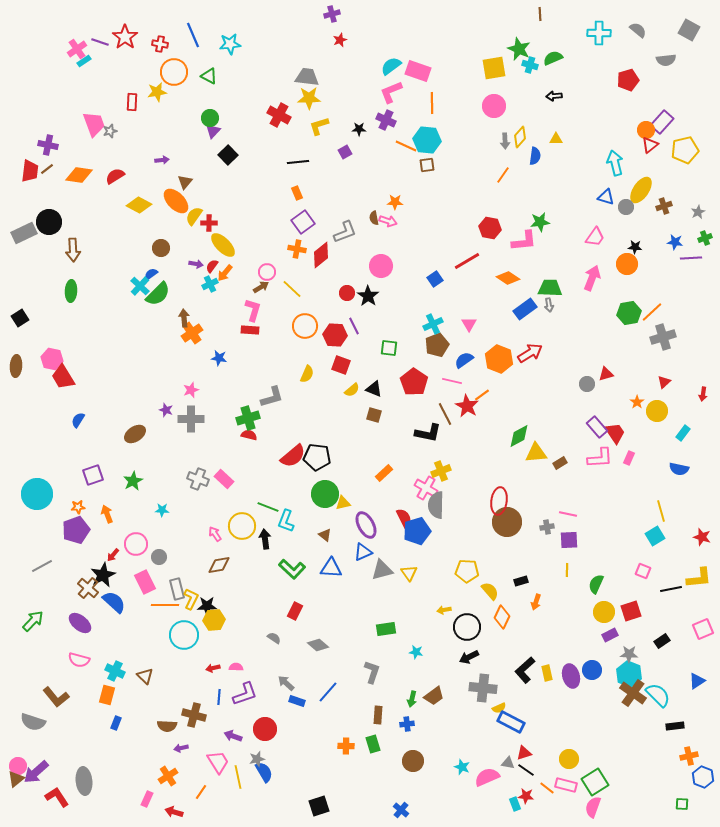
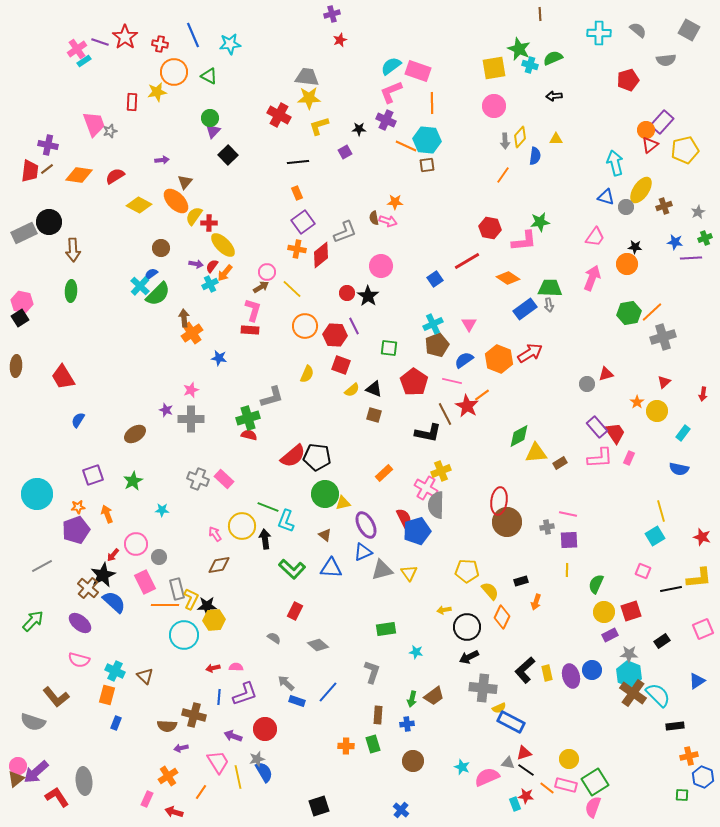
pink hexagon at (52, 359): moved 30 px left, 57 px up
green square at (682, 804): moved 9 px up
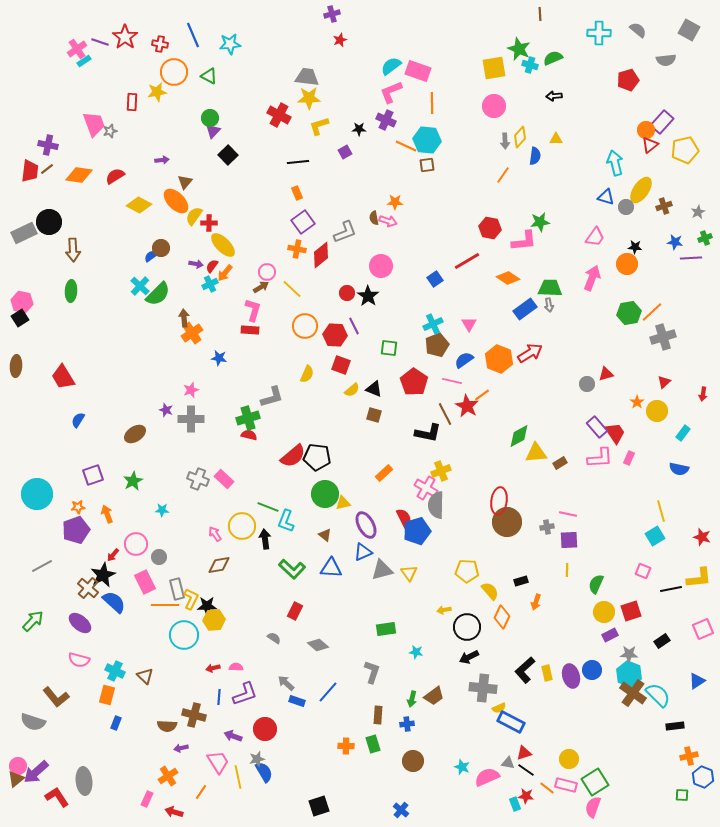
blue semicircle at (151, 274): moved 18 px up
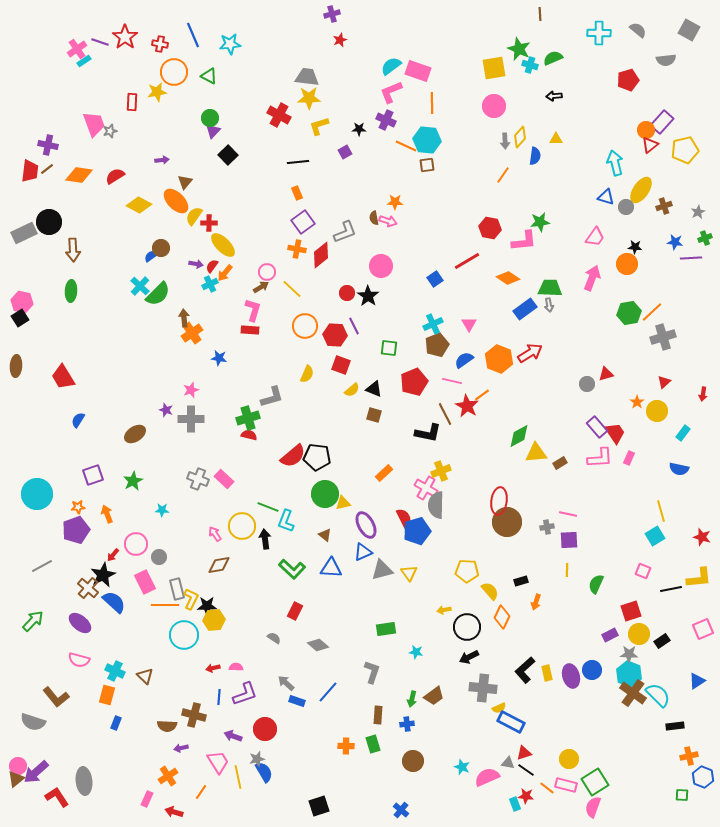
red pentagon at (414, 382): rotated 16 degrees clockwise
yellow circle at (604, 612): moved 35 px right, 22 px down
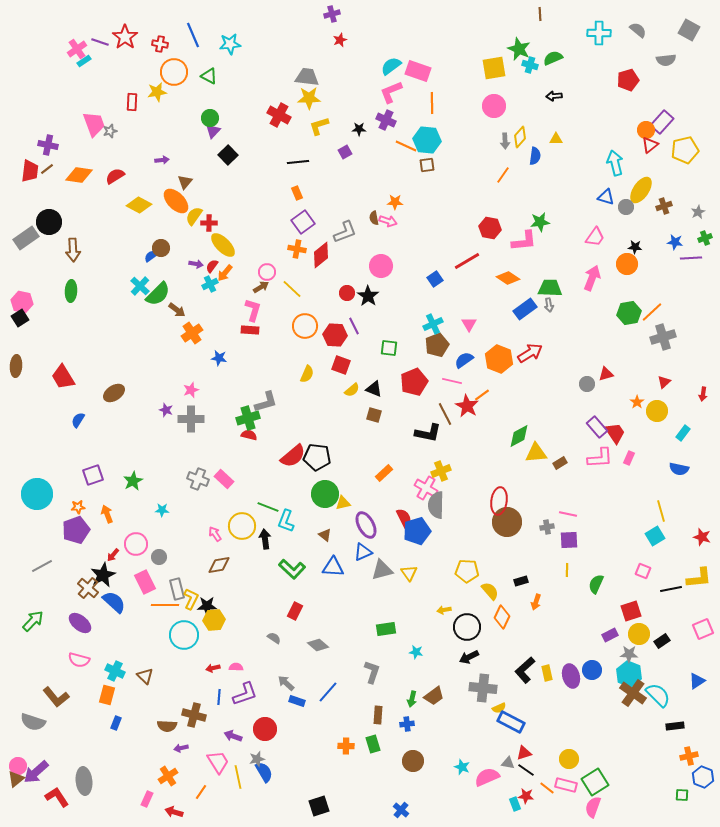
gray rectangle at (24, 233): moved 2 px right, 5 px down; rotated 10 degrees counterclockwise
brown arrow at (184, 318): moved 7 px left, 8 px up; rotated 132 degrees clockwise
gray L-shape at (272, 397): moved 6 px left, 5 px down
brown ellipse at (135, 434): moved 21 px left, 41 px up
blue triangle at (331, 568): moved 2 px right, 1 px up
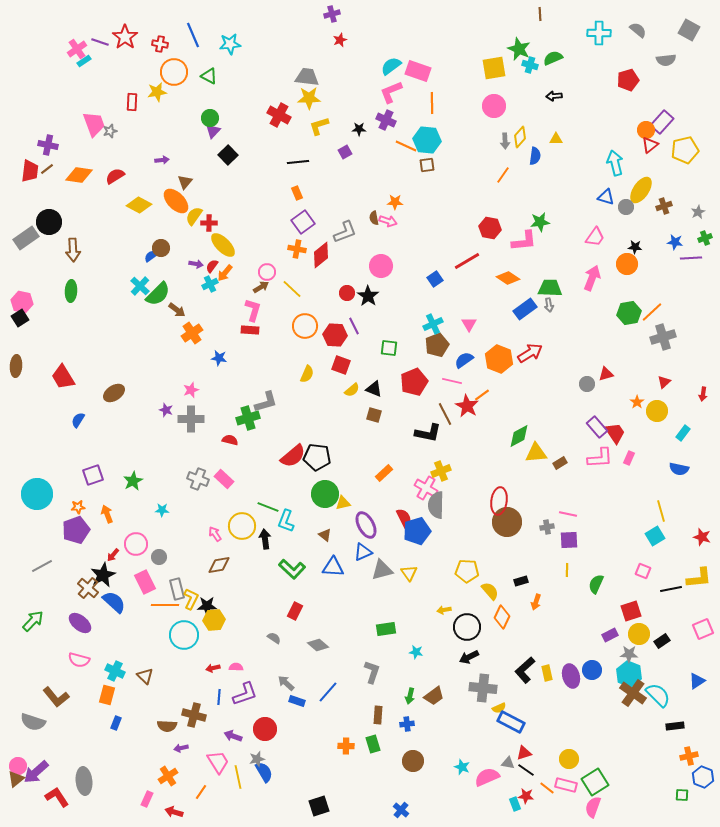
red semicircle at (249, 435): moved 19 px left, 5 px down
green arrow at (412, 699): moved 2 px left, 3 px up
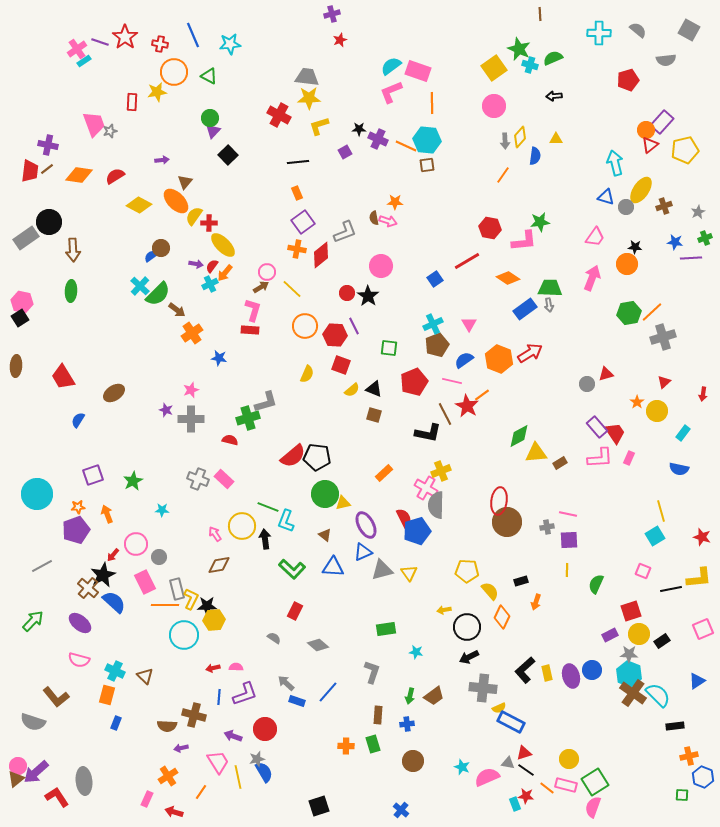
yellow square at (494, 68): rotated 25 degrees counterclockwise
purple cross at (386, 120): moved 8 px left, 19 px down
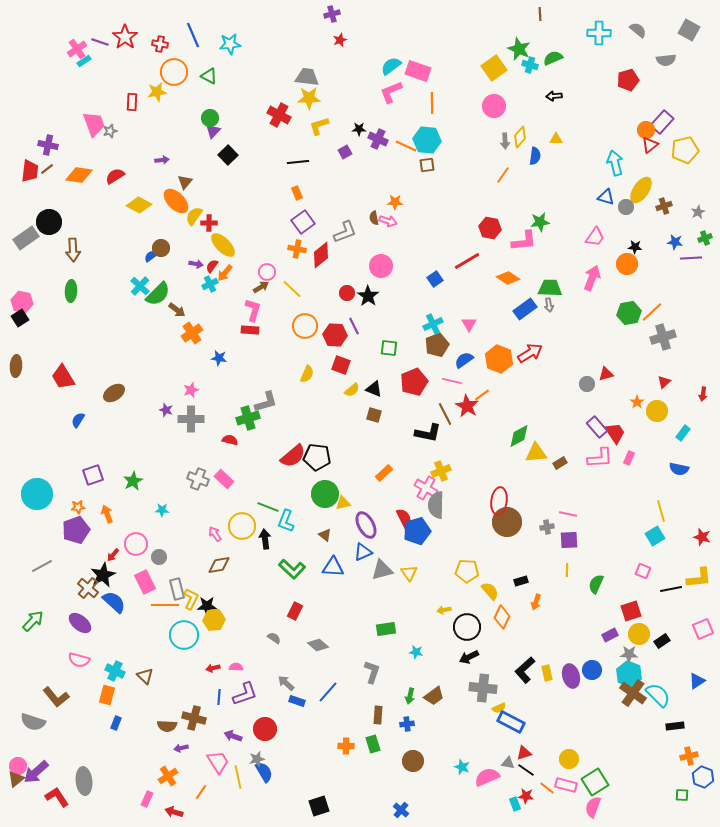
brown cross at (194, 715): moved 3 px down
